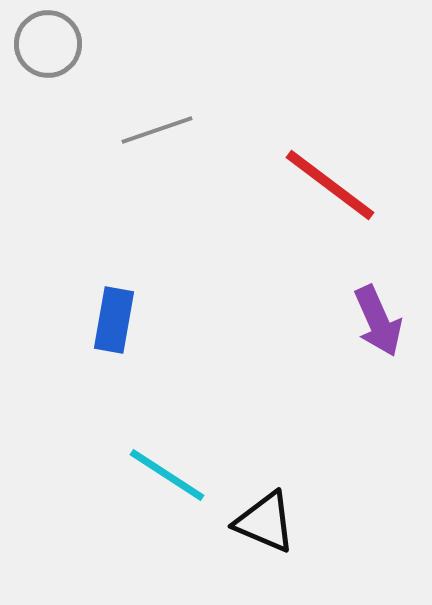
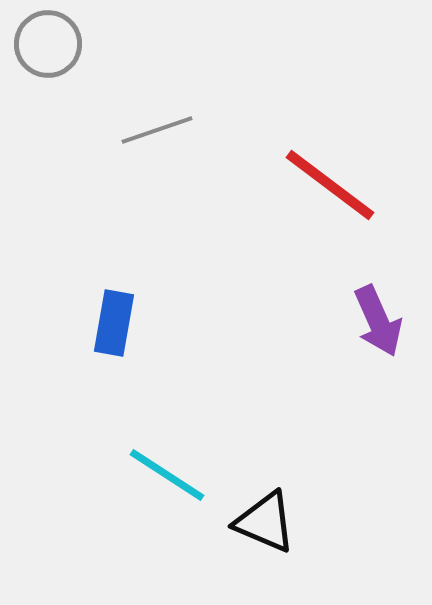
blue rectangle: moved 3 px down
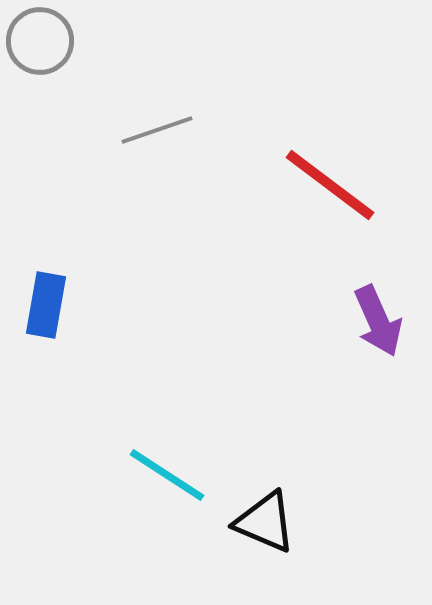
gray circle: moved 8 px left, 3 px up
blue rectangle: moved 68 px left, 18 px up
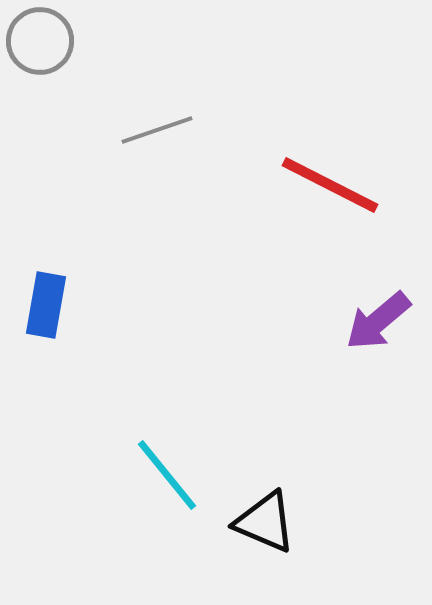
red line: rotated 10 degrees counterclockwise
purple arrow: rotated 74 degrees clockwise
cyan line: rotated 18 degrees clockwise
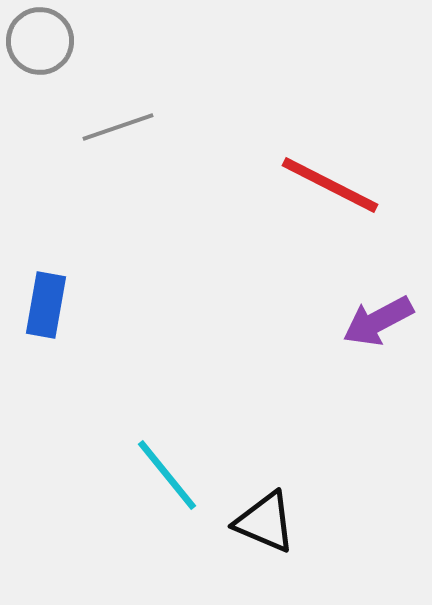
gray line: moved 39 px left, 3 px up
purple arrow: rotated 12 degrees clockwise
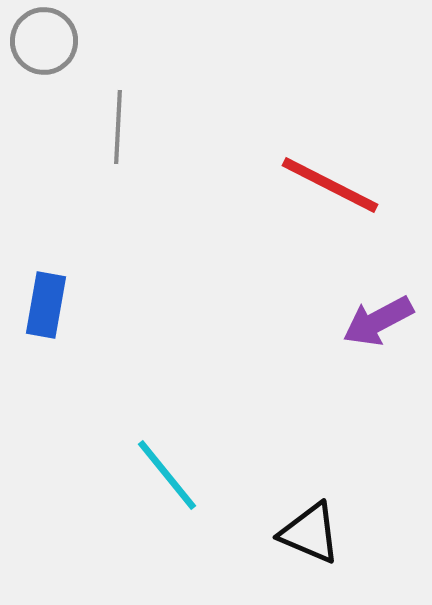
gray circle: moved 4 px right
gray line: rotated 68 degrees counterclockwise
black triangle: moved 45 px right, 11 px down
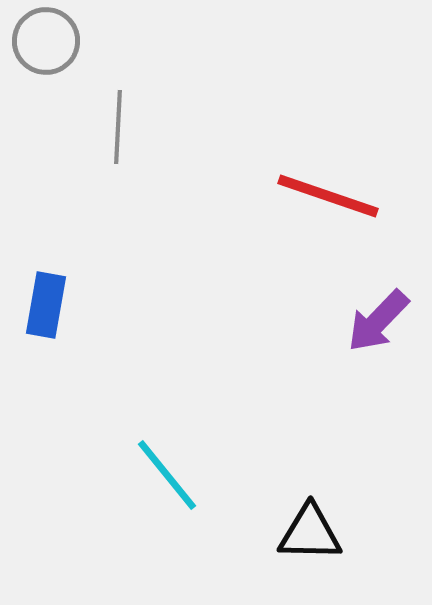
gray circle: moved 2 px right
red line: moved 2 px left, 11 px down; rotated 8 degrees counterclockwise
purple arrow: rotated 18 degrees counterclockwise
black triangle: rotated 22 degrees counterclockwise
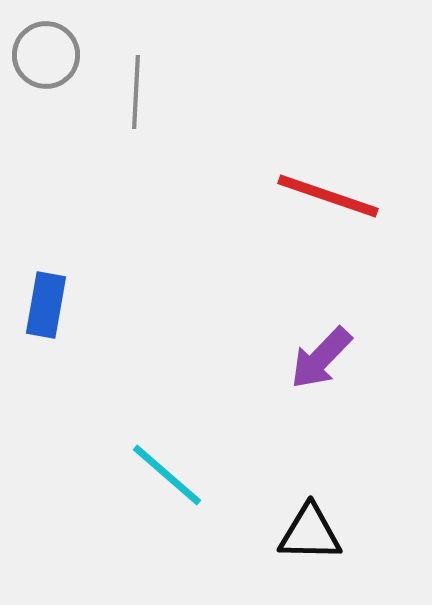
gray circle: moved 14 px down
gray line: moved 18 px right, 35 px up
purple arrow: moved 57 px left, 37 px down
cyan line: rotated 10 degrees counterclockwise
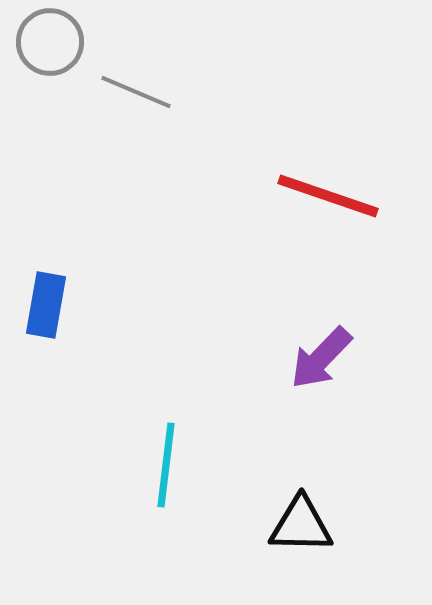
gray circle: moved 4 px right, 13 px up
gray line: rotated 70 degrees counterclockwise
cyan line: moved 1 px left, 10 px up; rotated 56 degrees clockwise
black triangle: moved 9 px left, 8 px up
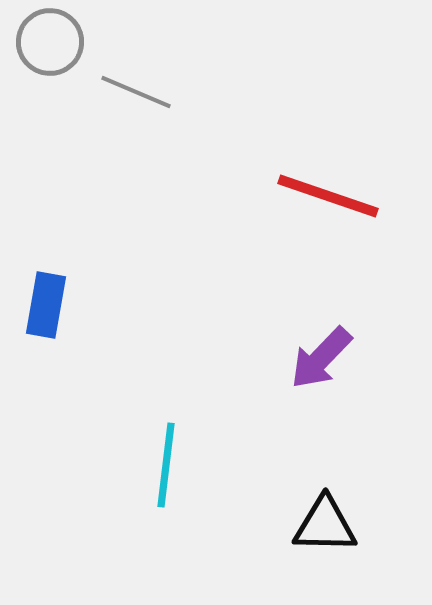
black triangle: moved 24 px right
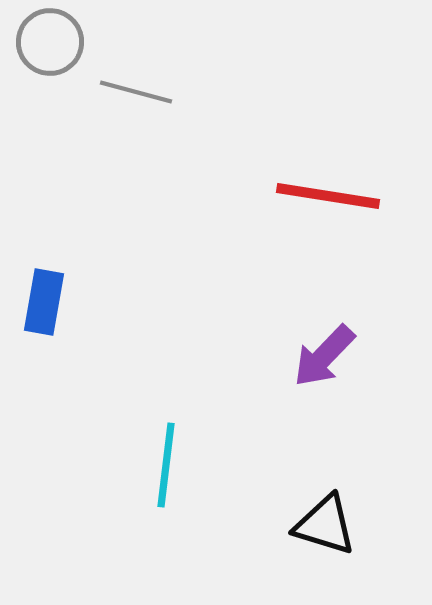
gray line: rotated 8 degrees counterclockwise
red line: rotated 10 degrees counterclockwise
blue rectangle: moved 2 px left, 3 px up
purple arrow: moved 3 px right, 2 px up
black triangle: rotated 16 degrees clockwise
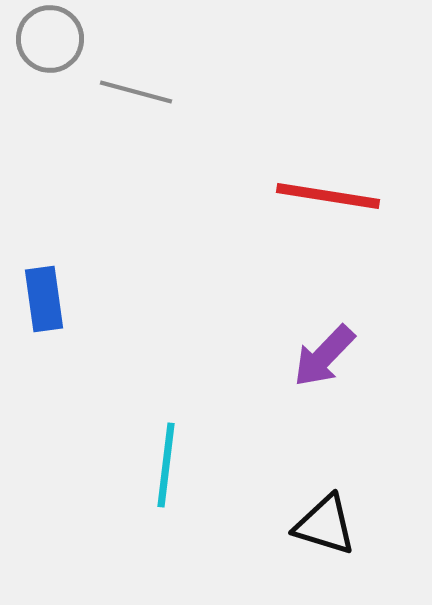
gray circle: moved 3 px up
blue rectangle: moved 3 px up; rotated 18 degrees counterclockwise
